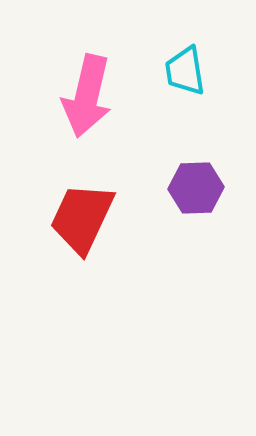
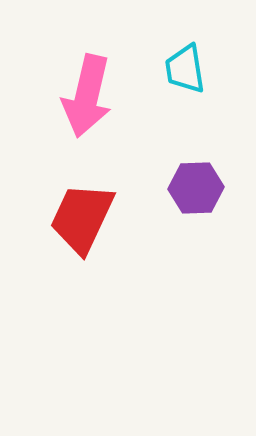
cyan trapezoid: moved 2 px up
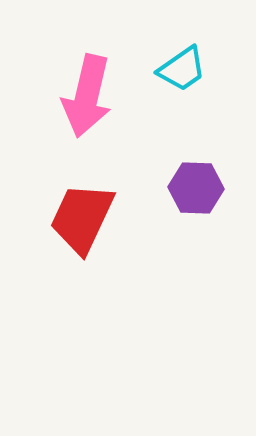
cyan trapezoid: moved 3 px left; rotated 116 degrees counterclockwise
purple hexagon: rotated 4 degrees clockwise
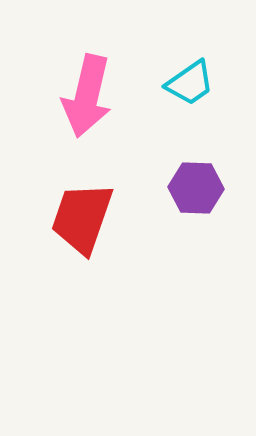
cyan trapezoid: moved 8 px right, 14 px down
red trapezoid: rotated 6 degrees counterclockwise
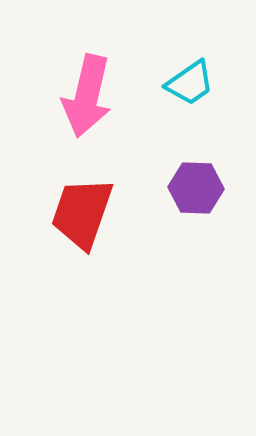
red trapezoid: moved 5 px up
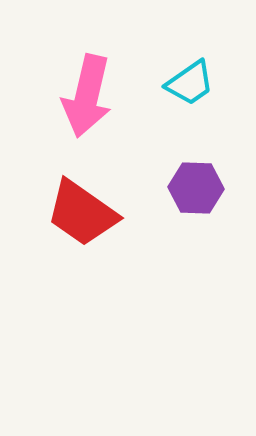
red trapezoid: rotated 74 degrees counterclockwise
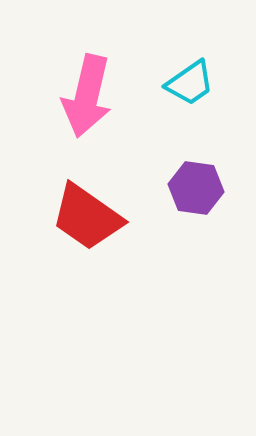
purple hexagon: rotated 6 degrees clockwise
red trapezoid: moved 5 px right, 4 px down
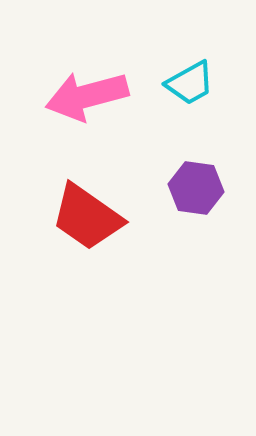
cyan trapezoid: rotated 6 degrees clockwise
pink arrow: rotated 62 degrees clockwise
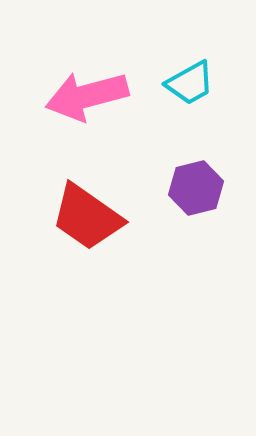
purple hexagon: rotated 22 degrees counterclockwise
